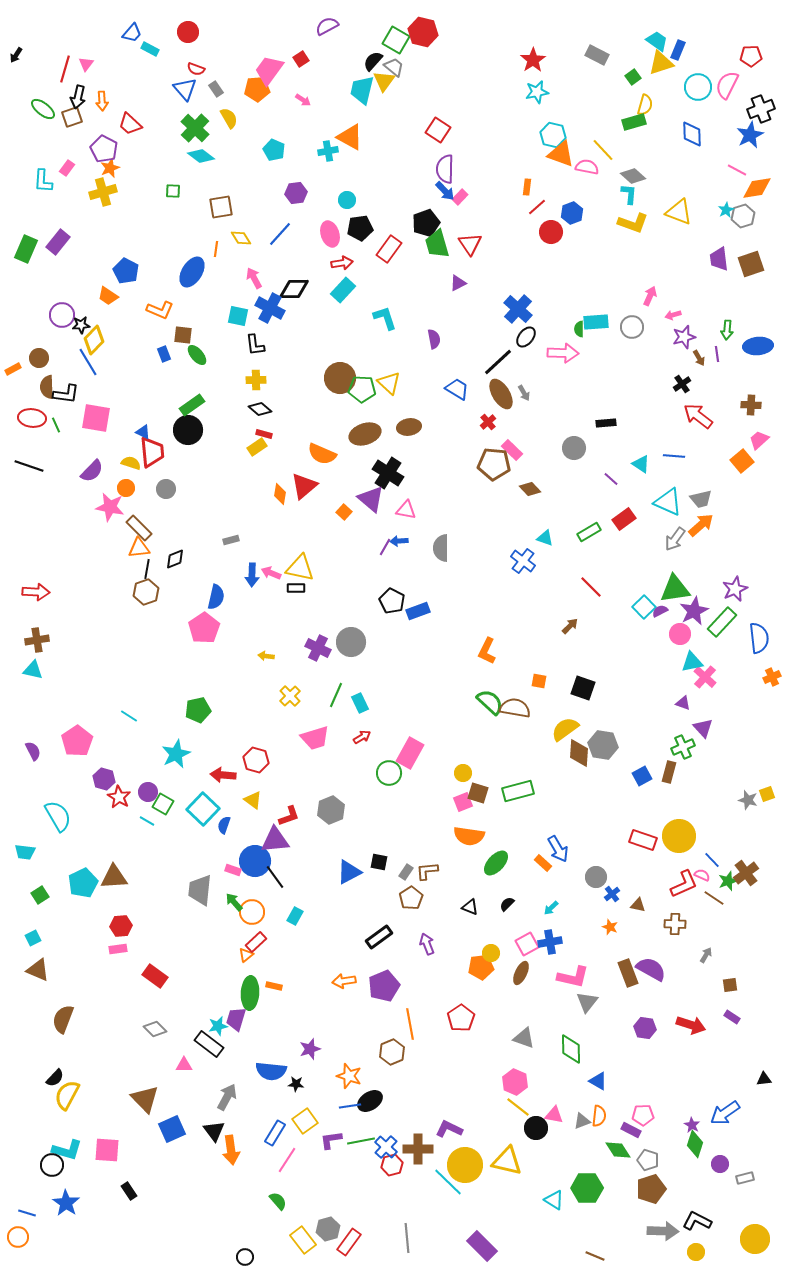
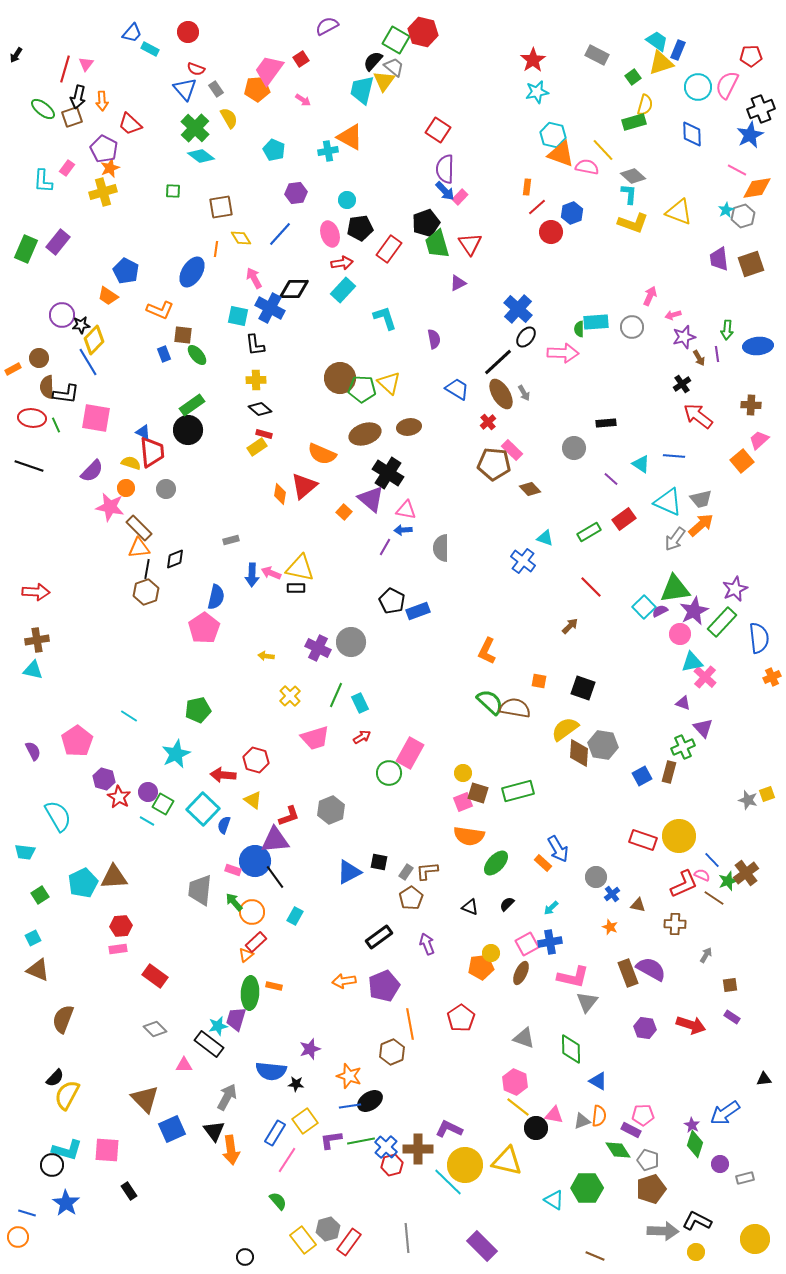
blue arrow at (399, 541): moved 4 px right, 11 px up
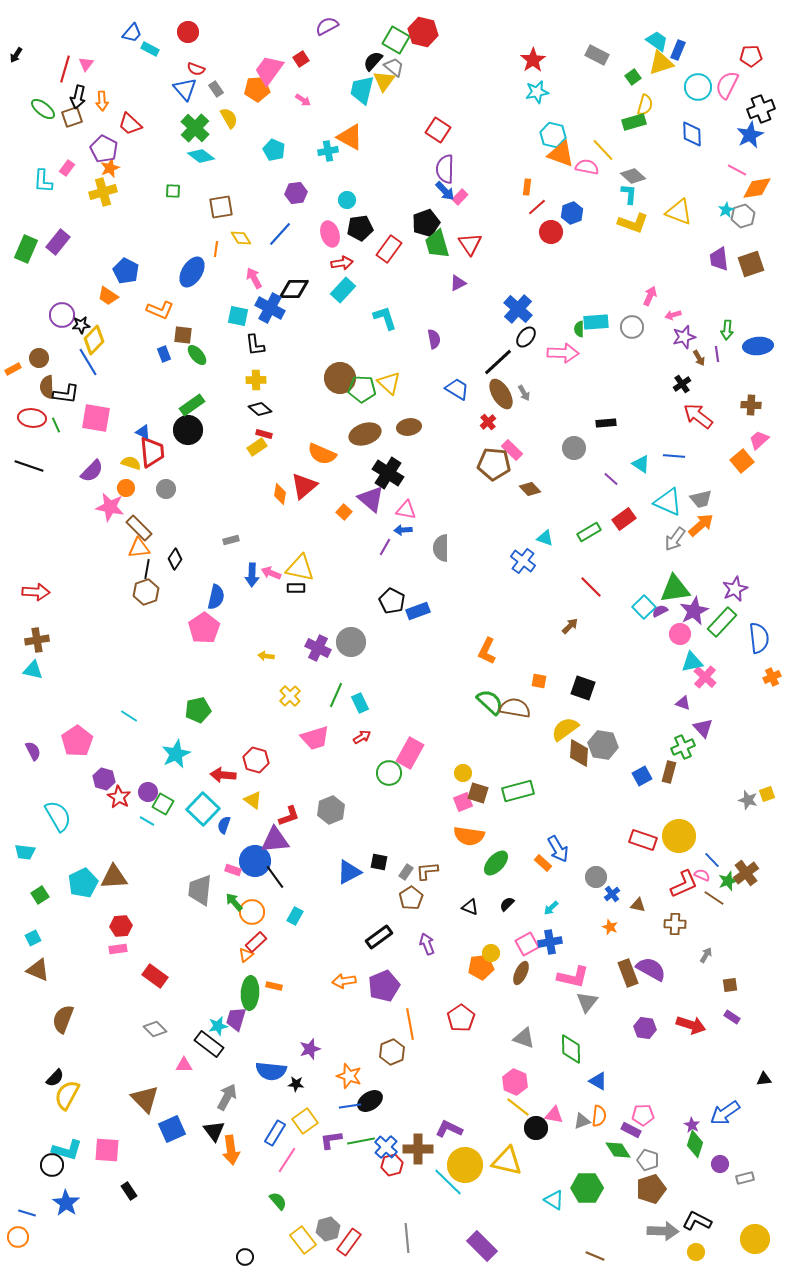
black diamond at (175, 559): rotated 35 degrees counterclockwise
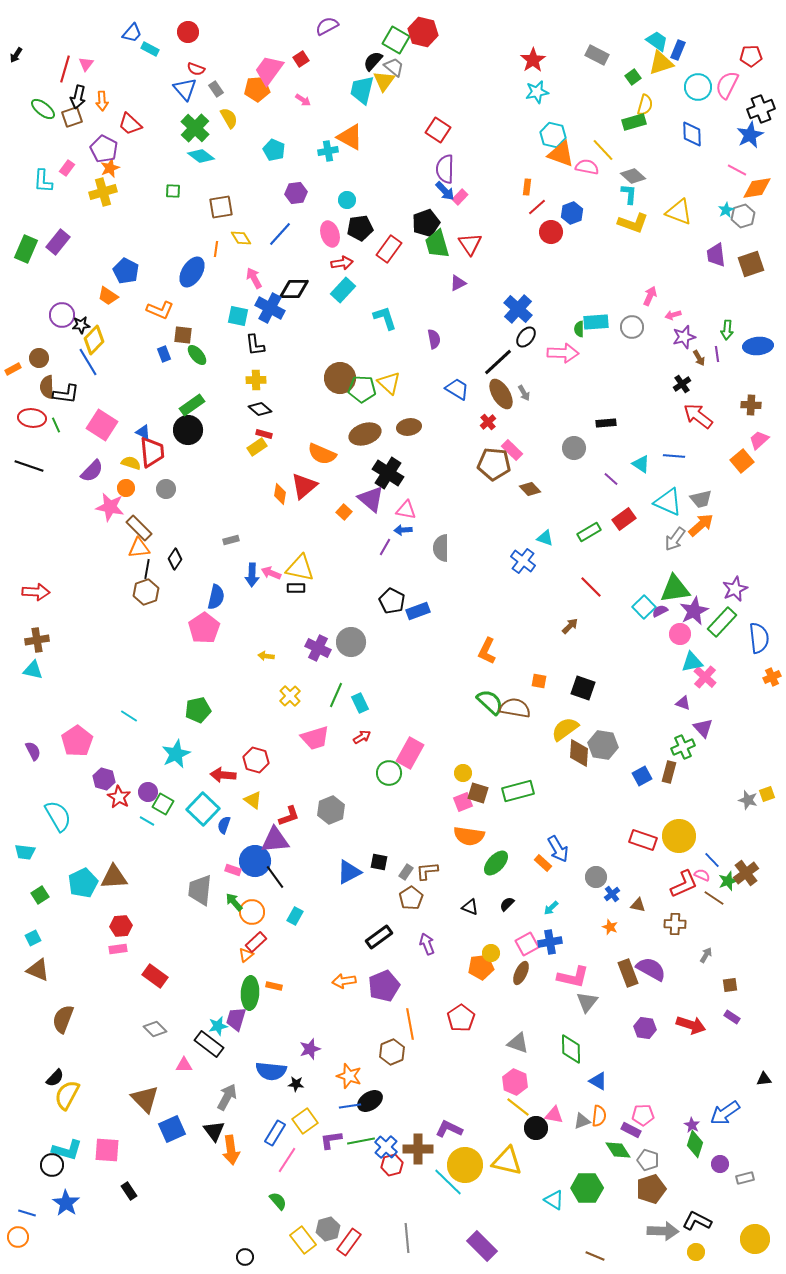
purple trapezoid at (719, 259): moved 3 px left, 4 px up
pink square at (96, 418): moved 6 px right, 7 px down; rotated 24 degrees clockwise
gray triangle at (524, 1038): moved 6 px left, 5 px down
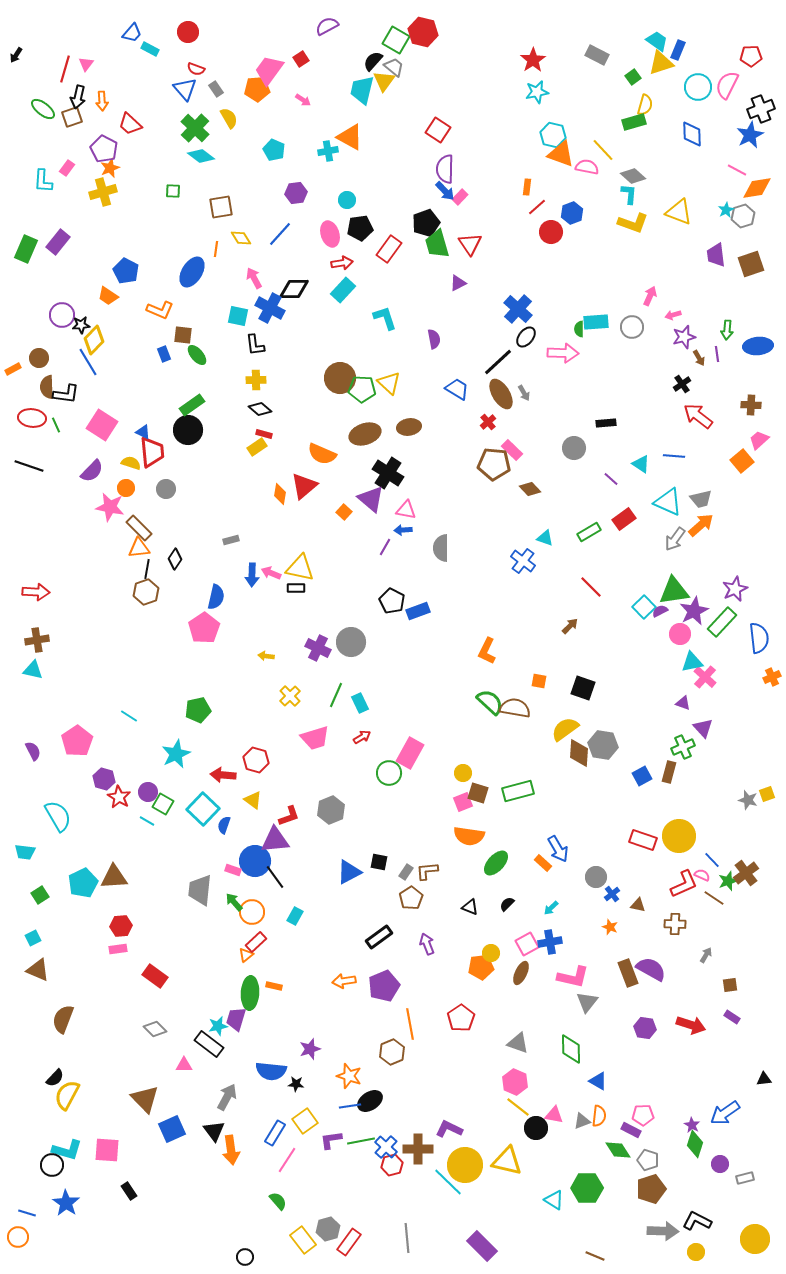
green triangle at (675, 589): moved 1 px left, 2 px down
